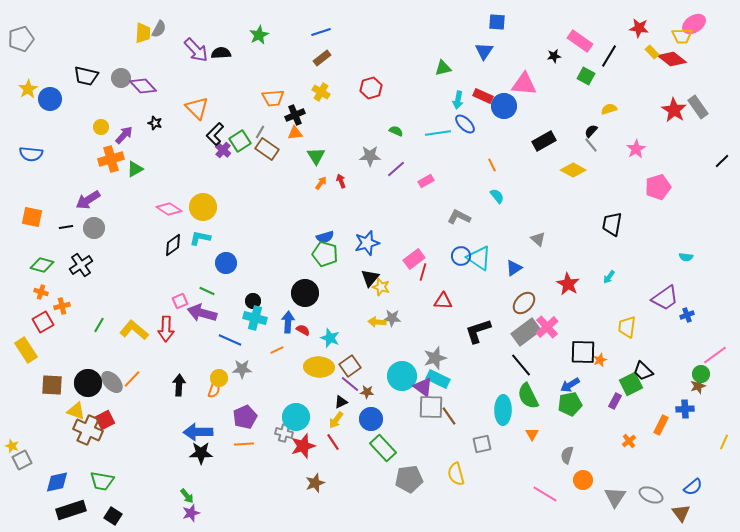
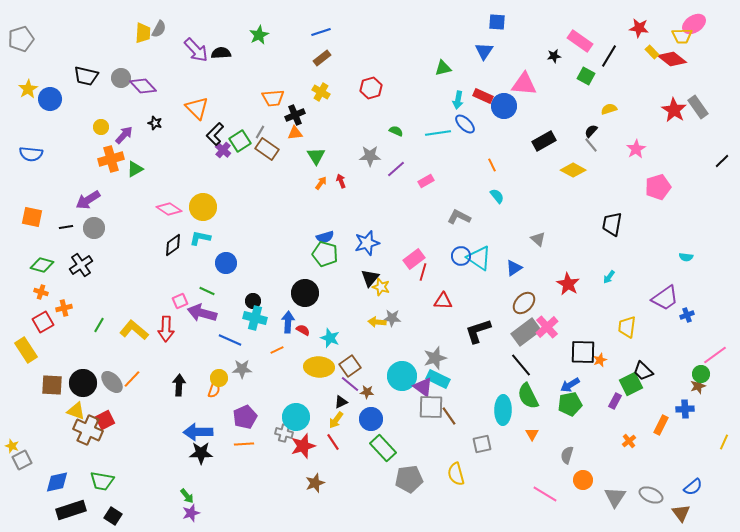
orange cross at (62, 306): moved 2 px right, 2 px down
black circle at (88, 383): moved 5 px left
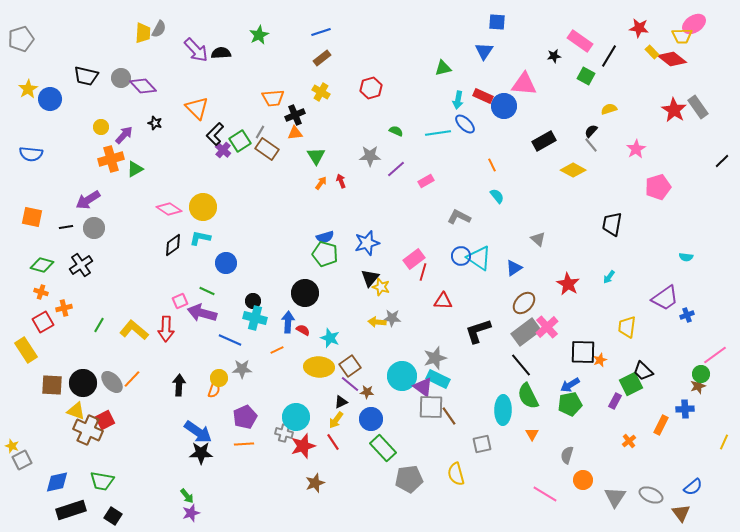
blue arrow at (198, 432): rotated 144 degrees counterclockwise
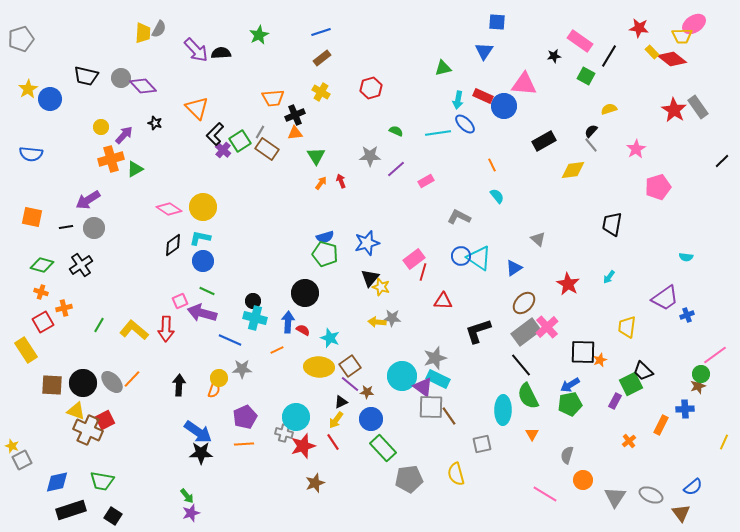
yellow diamond at (573, 170): rotated 35 degrees counterclockwise
blue circle at (226, 263): moved 23 px left, 2 px up
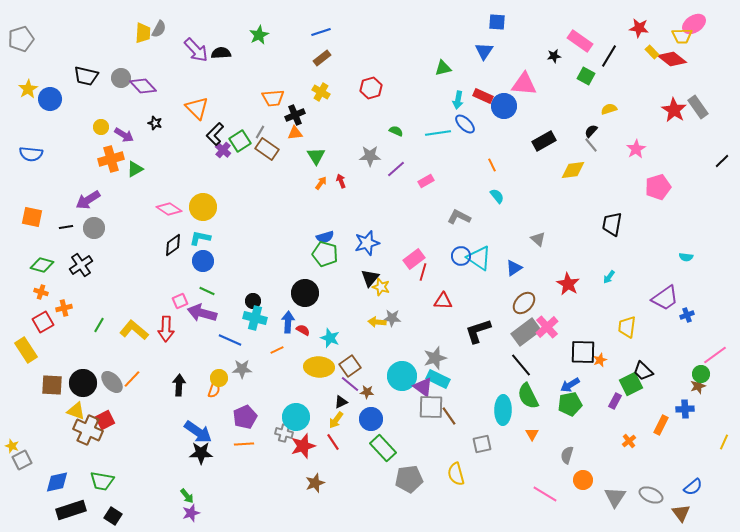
purple arrow at (124, 135): rotated 78 degrees clockwise
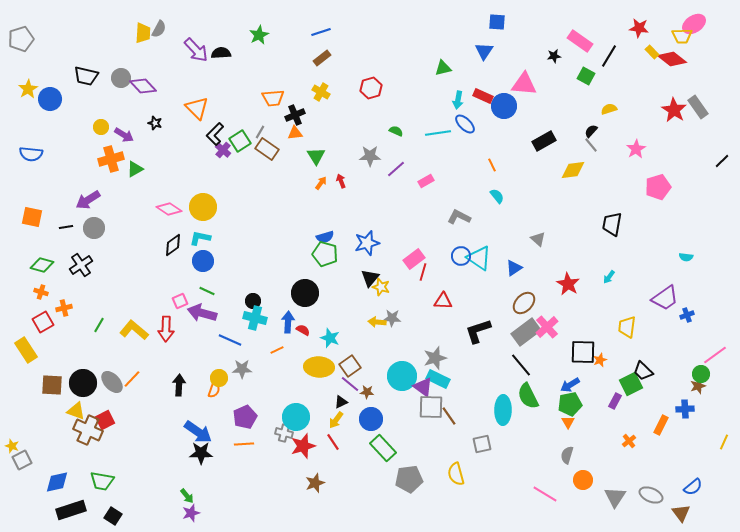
orange triangle at (532, 434): moved 36 px right, 12 px up
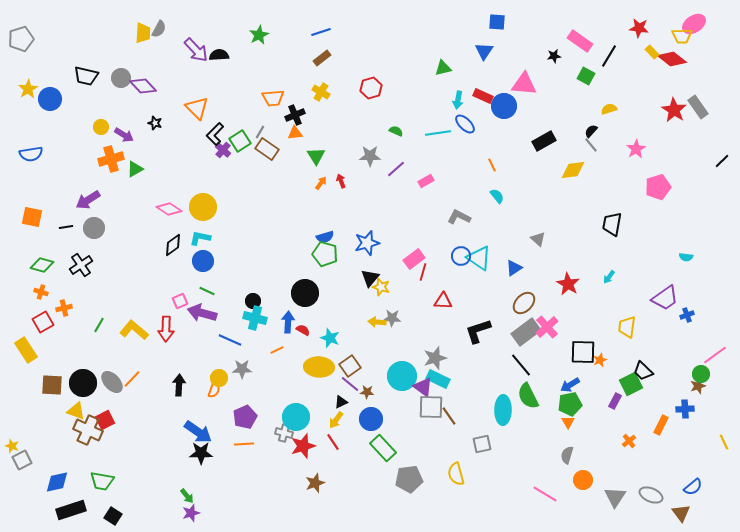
black semicircle at (221, 53): moved 2 px left, 2 px down
blue semicircle at (31, 154): rotated 15 degrees counterclockwise
yellow line at (724, 442): rotated 49 degrees counterclockwise
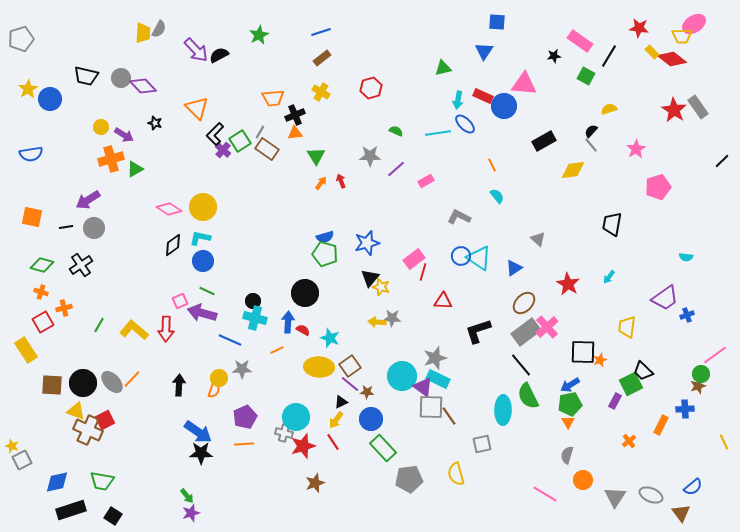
black semicircle at (219, 55): rotated 24 degrees counterclockwise
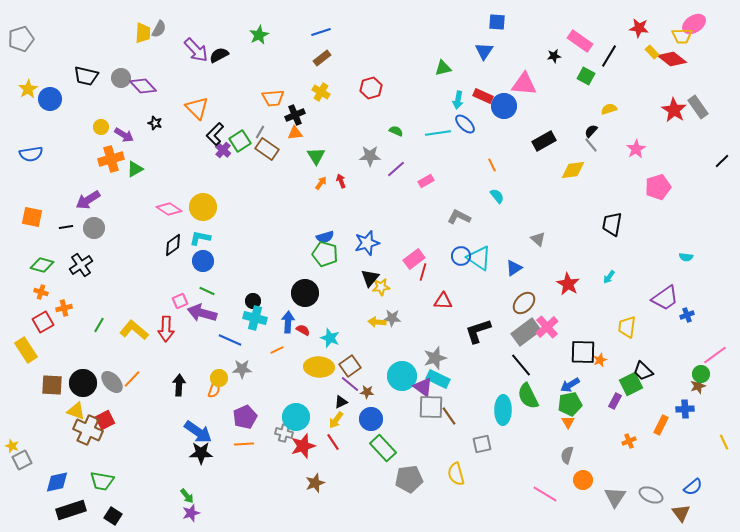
yellow star at (381, 287): rotated 24 degrees counterclockwise
orange cross at (629, 441): rotated 16 degrees clockwise
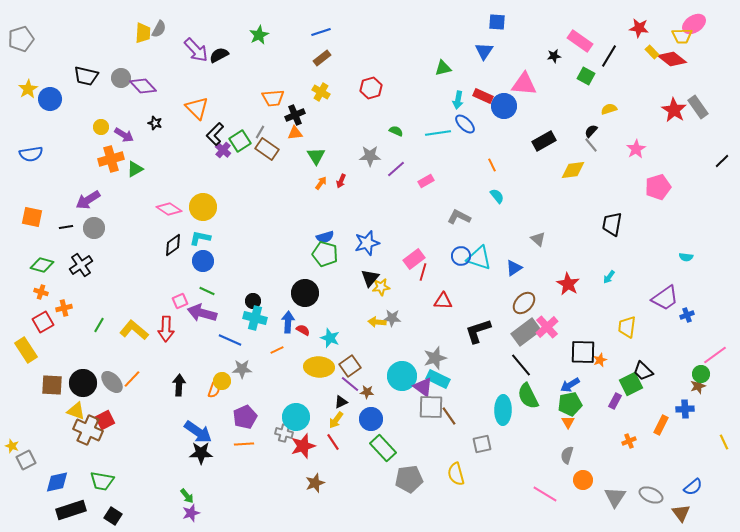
red arrow at (341, 181): rotated 136 degrees counterclockwise
cyan triangle at (479, 258): rotated 16 degrees counterclockwise
yellow circle at (219, 378): moved 3 px right, 3 px down
gray square at (22, 460): moved 4 px right
